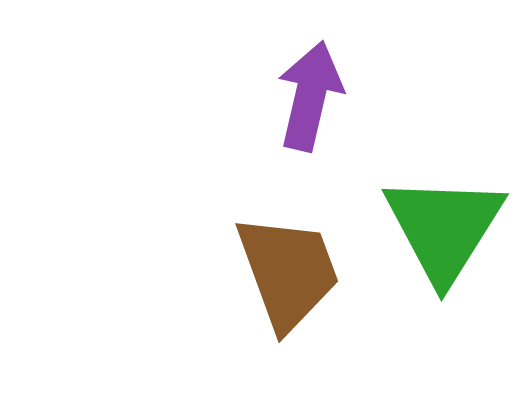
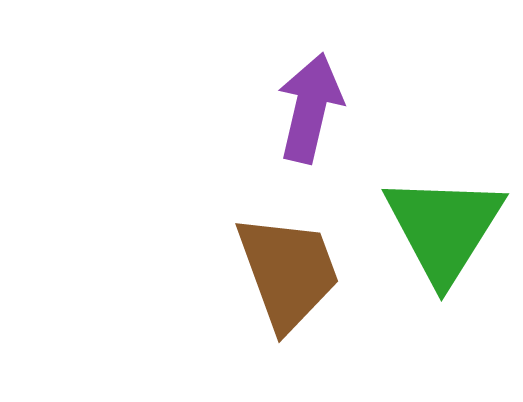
purple arrow: moved 12 px down
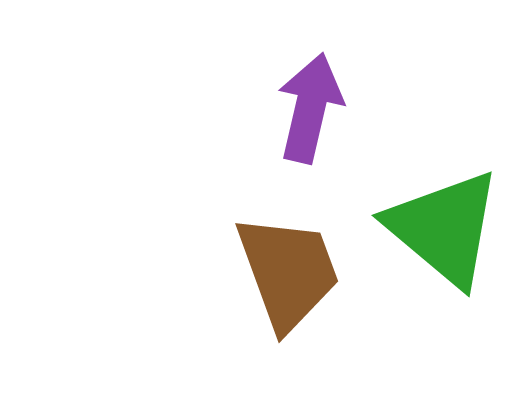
green triangle: rotated 22 degrees counterclockwise
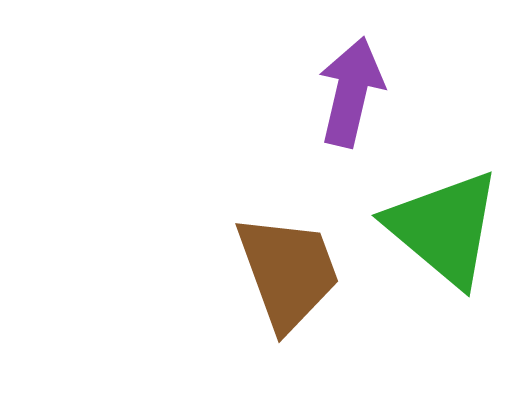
purple arrow: moved 41 px right, 16 px up
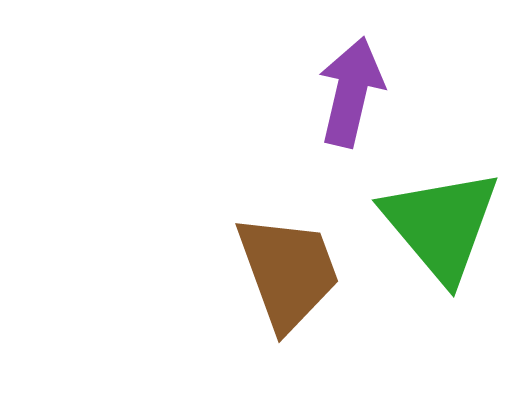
green triangle: moved 3 px left, 3 px up; rotated 10 degrees clockwise
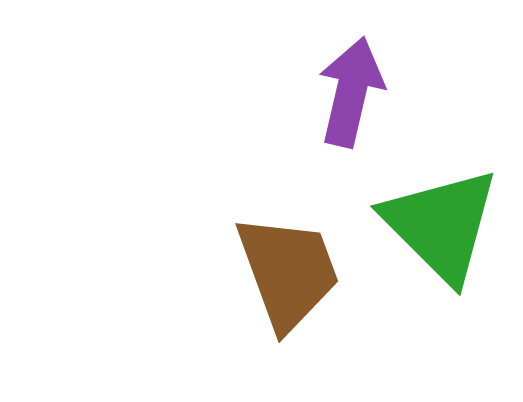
green triangle: rotated 5 degrees counterclockwise
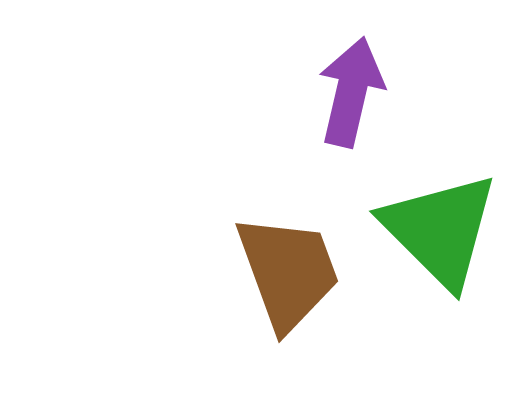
green triangle: moved 1 px left, 5 px down
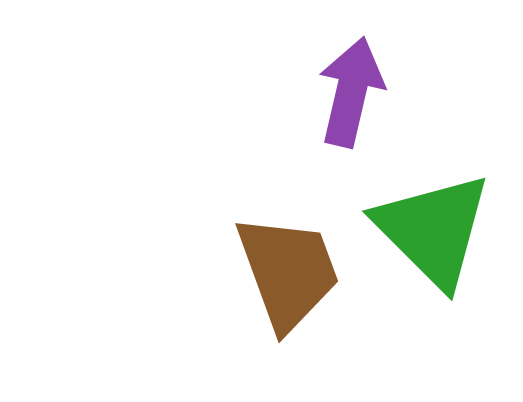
green triangle: moved 7 px left
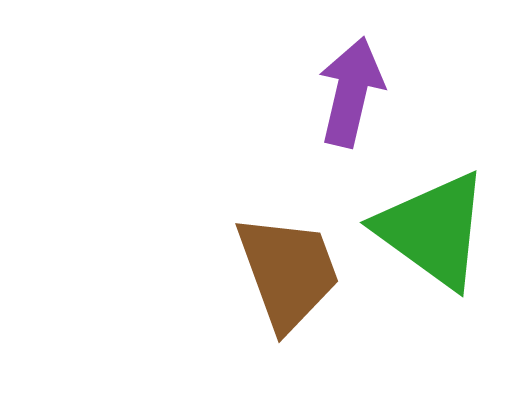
green triangle: rotated 9 degrees counterclockwise
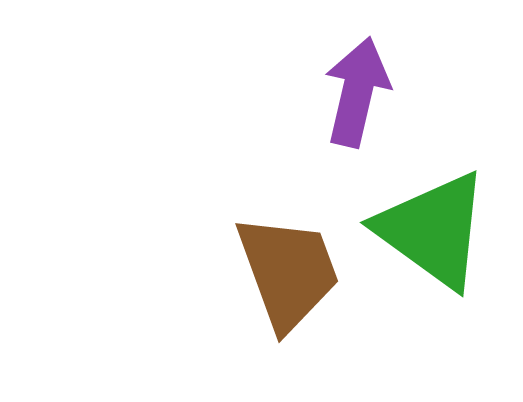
purple arrow: moved 6 px right
